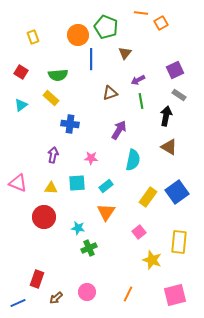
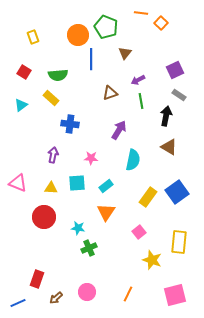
orange square at (161, 23): rotated 16 degrees counterclockwise
red square at (21, 72): moved 3 px right
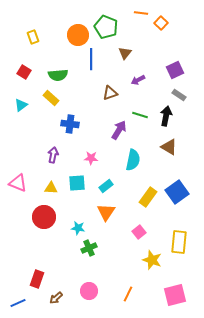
green line at (141, 101): moved 1 px left, 14 px down; rotated 63 degrees counterclockwise
pink circle at (87, 292): moved 2 px right, 1 px up
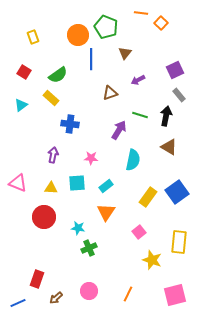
green semicircle at (58, 75): rotated 30 degrees counterclockwise
gray rectangle at (179, 95): rotated 16 degrees clockwise
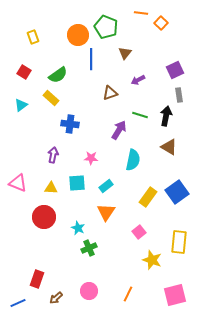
gray rectangle at (179, 95): rotated 32 degrees clockwise
cyan star at (78, 228): rotated 16 degrees clockwise
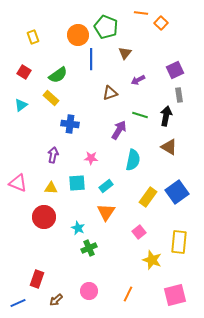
brown arrow at (56, 298): moved 2 px down
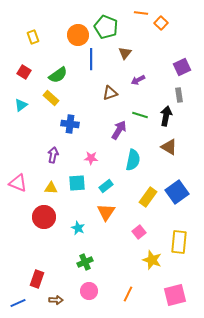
purple square at (175, 70): moved 7 px right, 3 px up
green cross at (89, 248): moved 4 px left, 14 px down
brown arrow at (56, 300): rotated 136 degrees counterclockwise
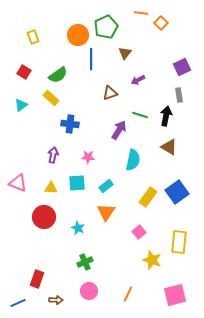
green pentagon at (106, 27): rotated 25 degrees clockwise
pink star at (91, 158): moved 3 px left, 1 px up
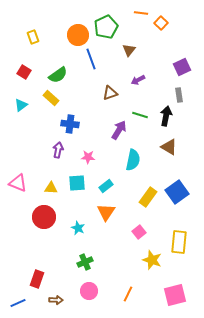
brown triangle at (125, 53): moved 4 px right, 3 px up
blue line at (91, 59): rotated 20 degrees counterclockwise
purple arrow at (53, 155): moved 5 px right, 5 px up
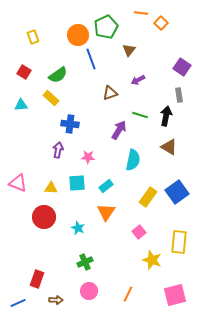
purple square at (182, 67): rotated 30 degrees counterclockwise
cyan triangle at (21, 105): rotated 32 degrees clockwise
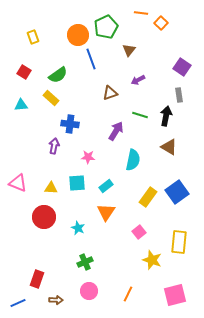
purple arrow at (119, 130): moved 3 px left, 1 px down
purple arrow at (58, 150): moved 4 px left, 4 px up
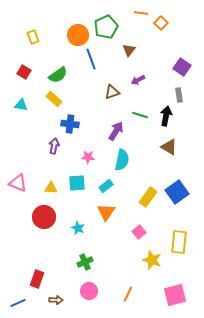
brown triangle at (110, 93): moved 2 px right, 1 px up
yellow rectangle at (51, 98): moved 3 px right, 1 px down
cyan triangle at (21, 105): rotated 16 degrees clockwise
cyan semicircle at (133, 160): moved 11 px left
